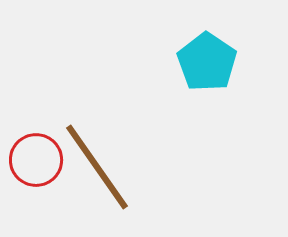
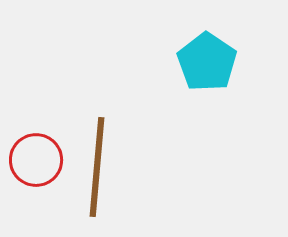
brown line: rotated 40 degrees clockwise
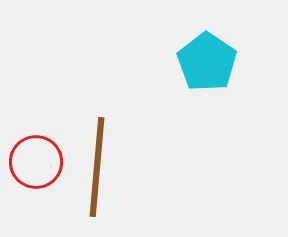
red circle: moved 2 px down
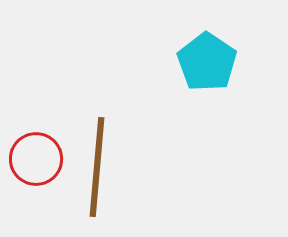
red circle: moved 3 px up
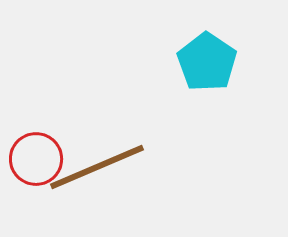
brown line: rotated 62 degrees clockwise
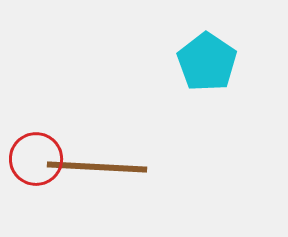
brown line: rotated 26 degrees clockwise
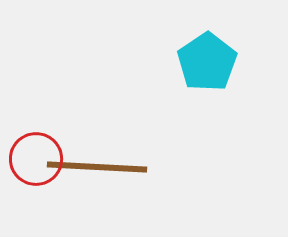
cyan pentagon: rotated 4 degrees clockwise
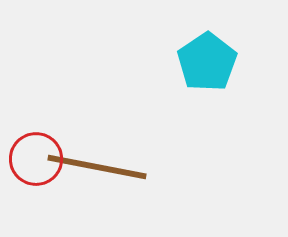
brown line: rotated 8 degrees clockwise
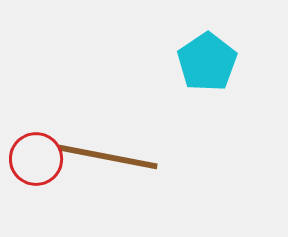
brown line: moved 11 px right, 10 px up
